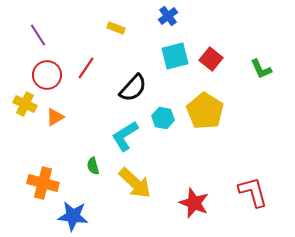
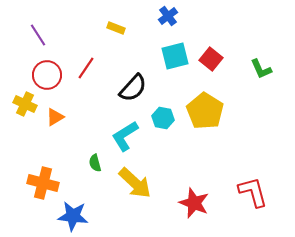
green semicircle: moved 2 px right, 3 px up
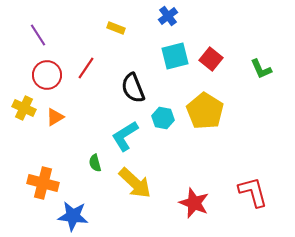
black semicircle: rotated 116 degrees clockwise
yellow cross: moved 1 px left, 4 px down
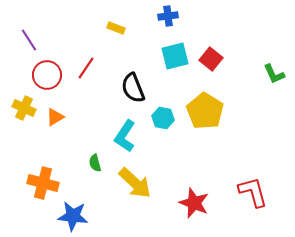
blue cross: rotated 30 degrees clockwise
purple line: moved 9 px left, 5 px down
green L-shape: moved 13 px right, 5 px down
cyan L-shape: rotated 24 degrees counterclockwise
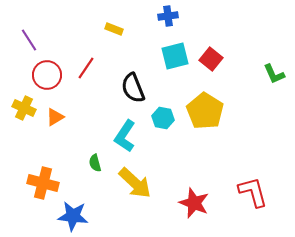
yellow rectangle: moved 2 px left, 1 px down
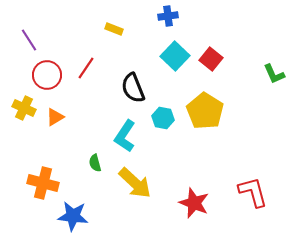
cyan square: rotated 32 degrees counterclockwise
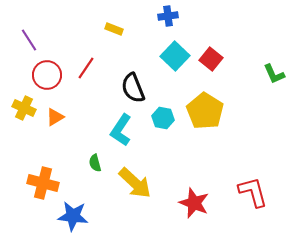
cyan L-shape: moved 4 px left, 6 px up
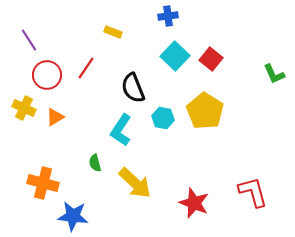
yellow rectangle: moved 1 px left, 3 px down
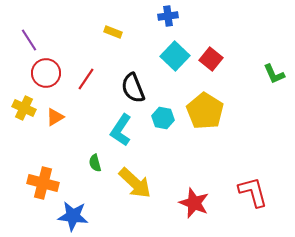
red line: moved 11 px down
red circle: moved 1 px left, 2 px up
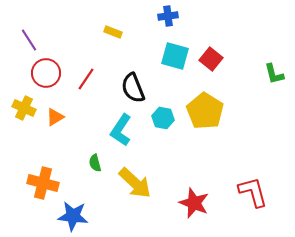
cyan square: rotated 28 degrees counterclockwise
green L-shape: rotated 10 degrees clockwise
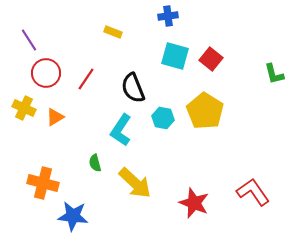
red L-shape: rotated 20 degrees counterclockwise
